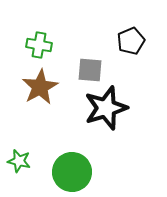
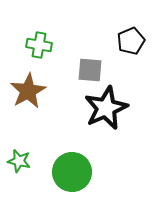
brown star: moved 12 px left, 4 px down
black star: rotated 6 degrees counterclockwise
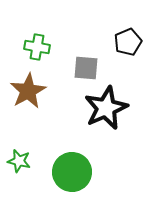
black pentagon: moved 3 px left, 1 px down
green cross: moved 2 px left, 2 px down
gray square: moved 4 px left, 2 px up
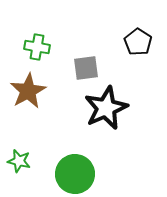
black pentagon: moved 10 px right; rotated 16 degrees counterclockwise
gray square: rotated 12 degrees counterclockwise
green circle: moved 3 px right, 2 px down
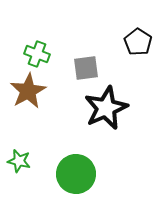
green cross: moved 7 px down; rotated 10 degrees clockwise
green circle: moved 1 px right
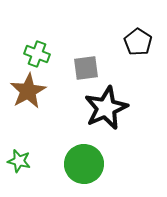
green circle: moved 8 px right, 10 px up
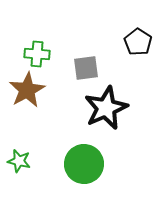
green cross: rotated 15 degrees counterclockwise
brown star: moved 1 px left, 1 px up
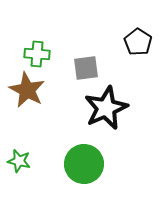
brown star: rotated 15 degrees counterclockwise
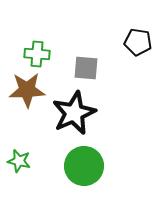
black pentagon: rotated 24 degrees counterclockwise
gray square: rotated 12 degrees clockwise
brown star: rotated 30 degrees counterclockwise
black star: moved 32 px left, 5 px down
green circle: moved 2 px down
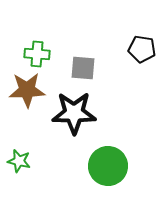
black pentagon: moved 4 px right, 7 px down
gray square: moved 3 px left
black star: rotated 24 degrees clockwise
green circle: moved 24 px right
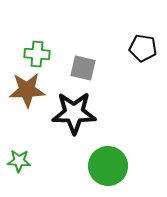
black pentagon: moved 1 px right, 1 px up
gray square: rotated 8 degrees clockwise
green star: rotated 10 degrees counterclockwise
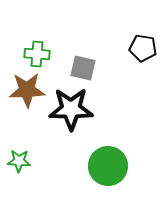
black star: moved 3 px left, 4 px up
